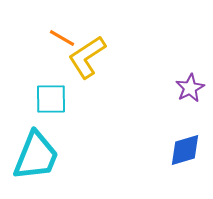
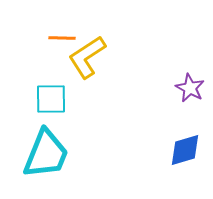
orange line: rotated 28 degrees counterclockwise
purple star: rotated 16 degrees counterclockwise
cyan trapezoid: moved 10 px right, 2 px up
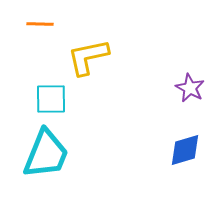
orange line: moved 22 px left, 14 px up
yellow L-shape: moved 1 px right; rotated 21 degrees clockwise
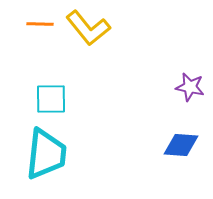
yellow L-shape: moved 29 px up; rotated 117 degrees counterclockwise
purple star: moved 1 px up; rotated 16 degrees counterclockwise
blue diamond: moved 4 px left, 5 px up; rotated 21 degrees clockwise
cyan trapezoid: rotated 16 degrees counterclockwise
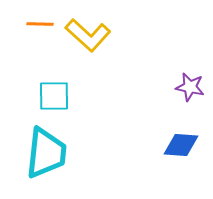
yellow L-shape: moved 7 px down; rotated 9 degrees counterclockwise
cyan square: moved 3 px right, 3 px up
cyan trapezoid: moved 1 px up
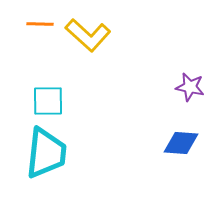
cyan square: moved 6 px left, 5 px down
blue diamond: moved 2 px up
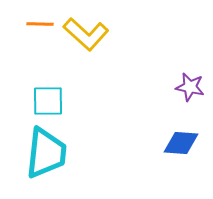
yellow L-shape: moved 2 px left, 1 px up
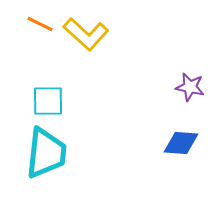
orange line: rotated 24 degrees clockwise
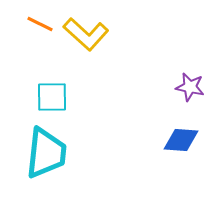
cyan square: moved 4 px right, 4 px up
blue diamond: moved 3 px up
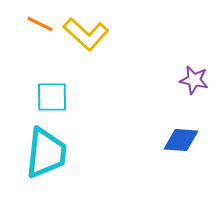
purple star: moved 4 px right, 7 px up
